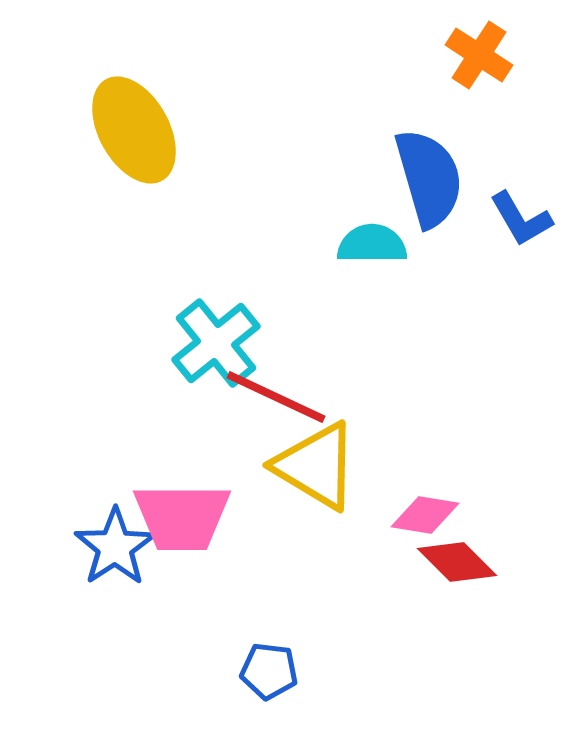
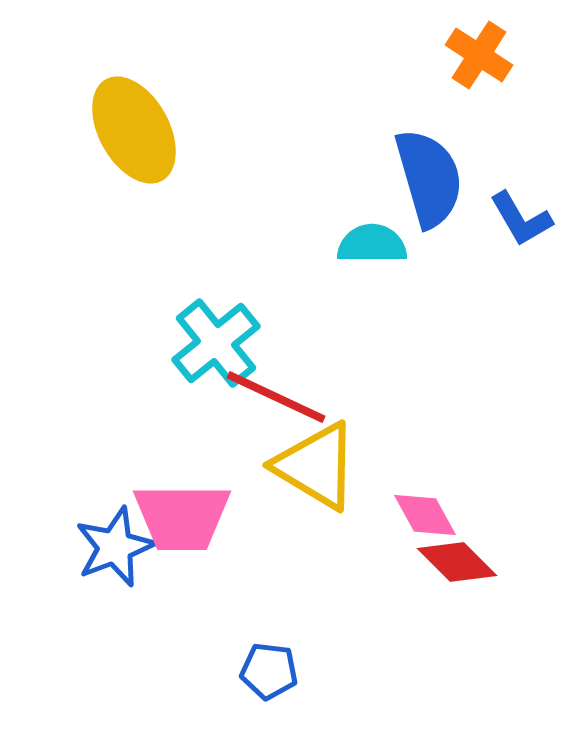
pink diamond: rotated 52 degrees clockwise
blue star: rotated 12 degrees clockwise
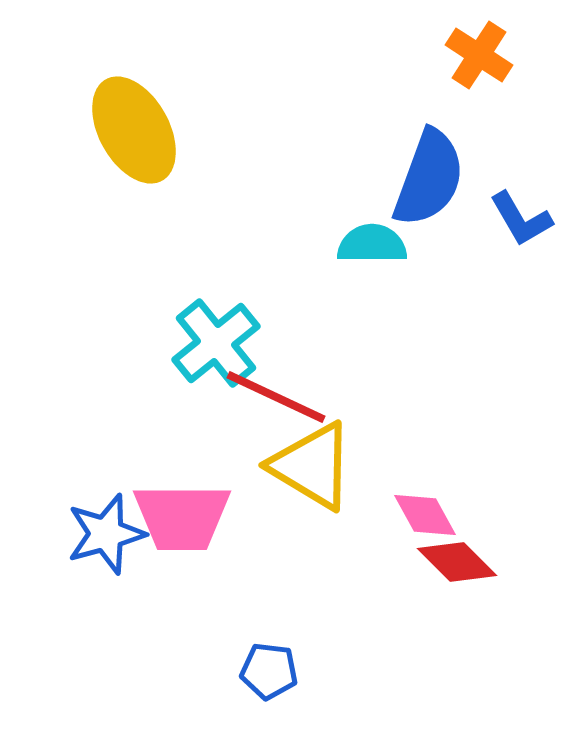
blue semicircle: rotated 36 degrees clockwise
yellow triangle: moved 4 px left
blue star: moved 9 px left, 13 px up; rotated 6 degrees clockwise
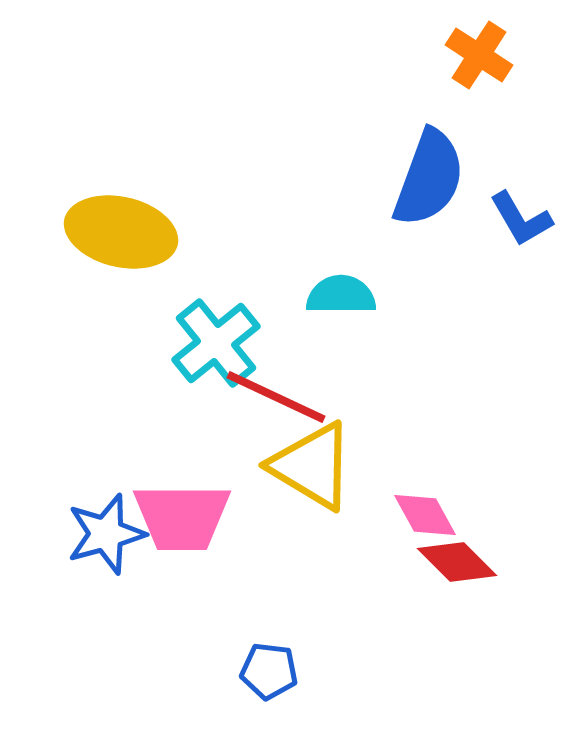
yellow ellipse: moved 13 px left, 102 px down; rotated 48 degrees counterclockwise
cyan semicircle: moved 31 px left, 51 px down
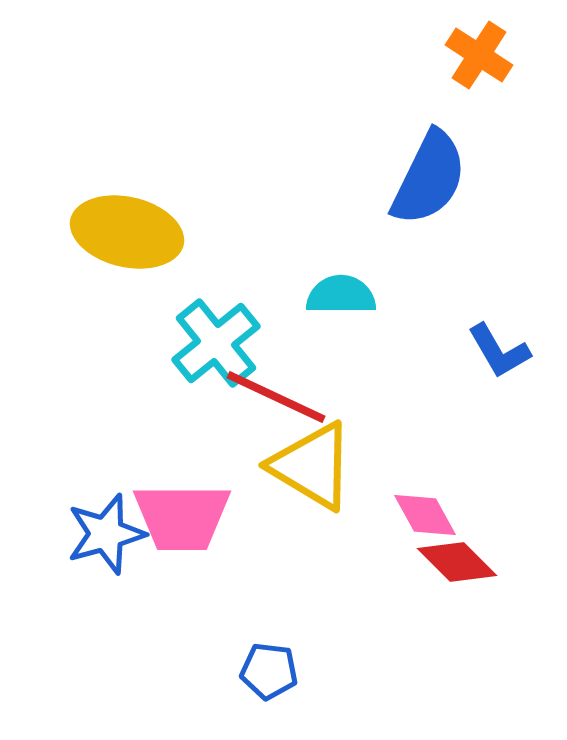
blue semicircle: rotated 6 degrees clockwise
blue L-shape: moved 22 px left, 132 px down
yellow ellipse: moved 6 px right
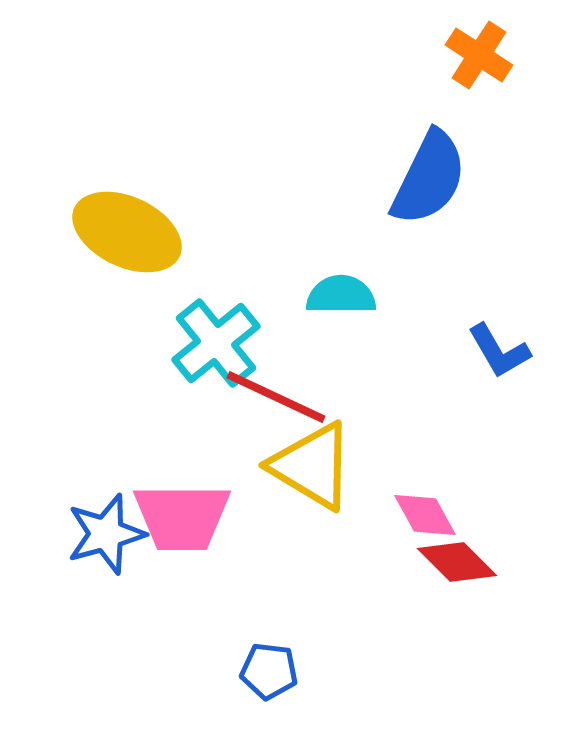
yellow ellipse: rotated 12 degrees clockwise
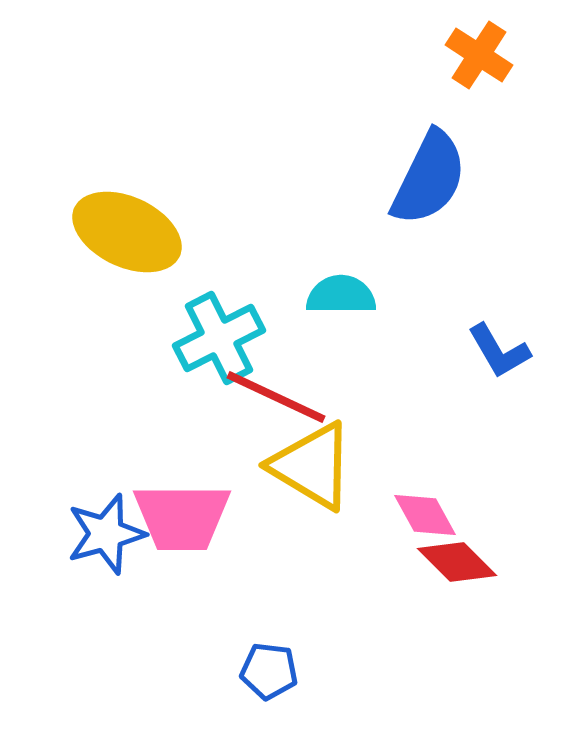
cyan cross: moved 3 px right, 5 px up; rotated 12 degrees clockwise
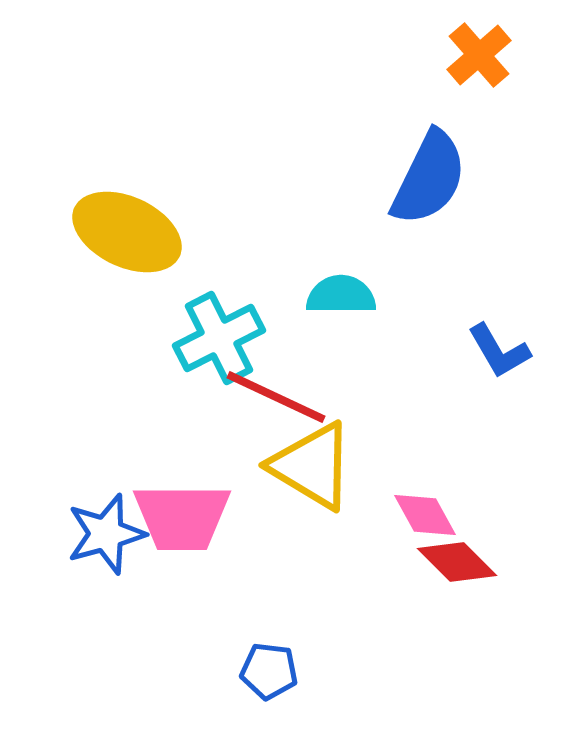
orange cross: rotated 16 degrees clockwise
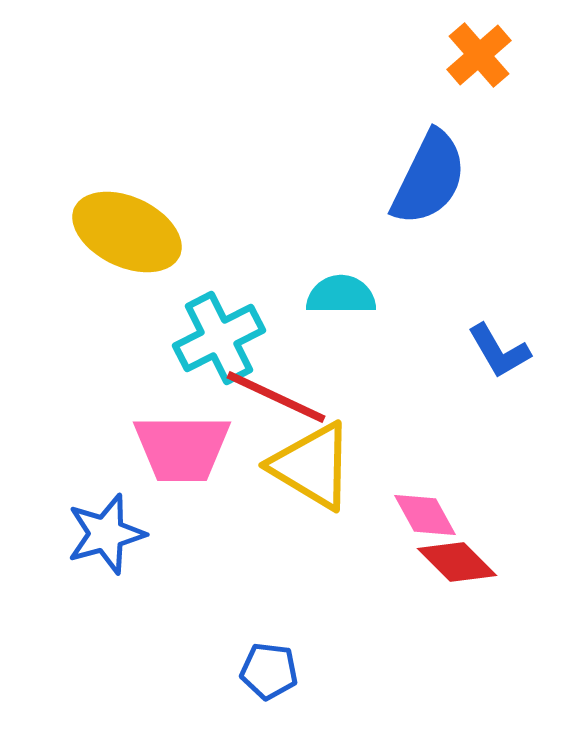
pink trapezoid: moved 69 px up
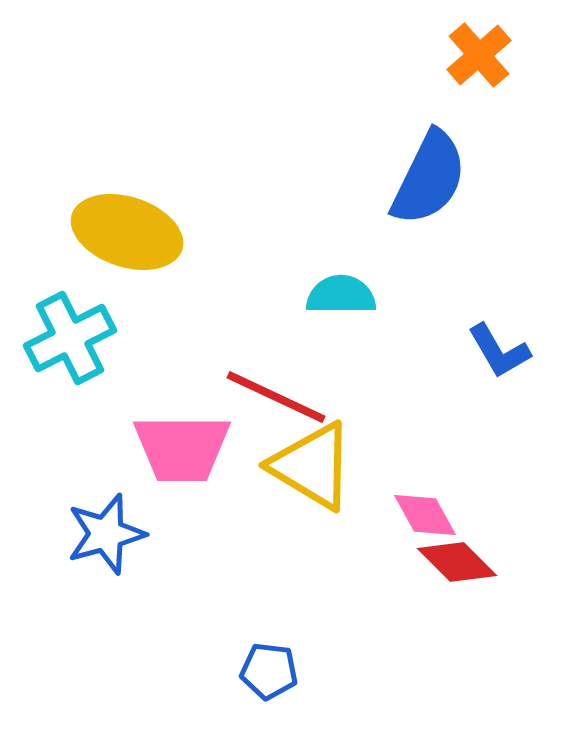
yellow ellipse: rotated 7 degrees counterclockwise
cyan cross: moved 149 px left
